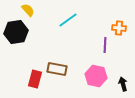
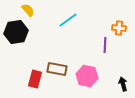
pink hexagon: moved 9 px left
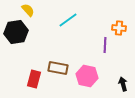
brown rectangle: moved 1 px right, 1 px up
red rectangle: moved 1 px left
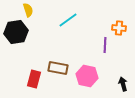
yellow semicircle: rotated 24 degrees clockwise
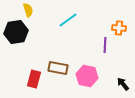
black arrow: rotated 24 degrees counterclockwise
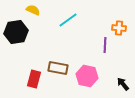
yellow semicircle: moved 5 px right; rotated 48 degrees counterclockwise
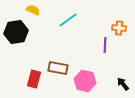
pink hexagon: moved 2 px left, 5 px down
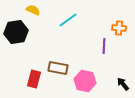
purple line: moved 1 px left, 1 px down
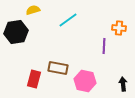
yellow semicircle: rotated 40 degrees counterclockwise
black arrow: rotated 32 degrees clockwise
